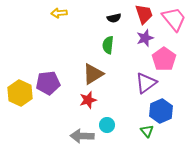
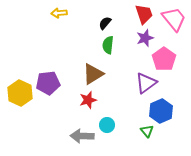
black semicircle: moved 9 px left, 5 px down; rotated 144 degrees clockwise
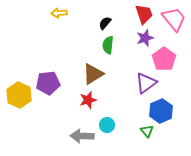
yellow hexagon: moved 1 px left, 2 px down
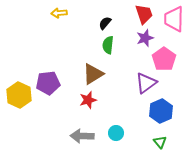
pink trapezoid: rotated 140 degrees counterclockwise
cyan circle: moved 9 px right, 8 px down
green triangle: moved 13 px right, 11 px down
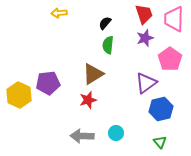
pink pentagon: moved 6 px right
blue hexagon: moved 2 px up; rotated 10 degrees clockwise
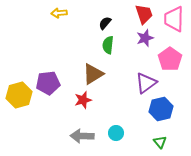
yellow hexagon: rotated 20 degrees clockwise
red star: moved 5 px left
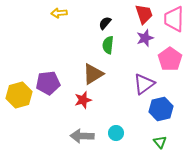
purple triangle: moved 2 px left, 1 px down
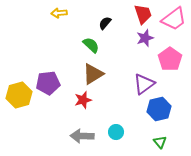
red trapezoid: moved 1 px left
pink trapezoid: rotated 128 degrees counterclockwise
green semicircle: moved 17 px left; rotated 126 degrees clockwise
blue hexagon: moved 2 px left
cyan circle: moved 1 px up
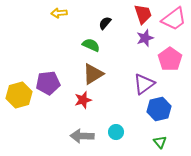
green semicircle: rotated 18 degrees counterclockwise
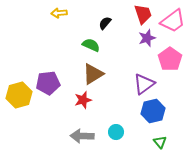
pink trapezoid: moved 1 px left, 2 px down
purple star: moved 2 px right
blue hexagon: moved 6 px left, 2 px down
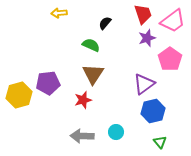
brown triangle: rotated 25 degrees counterclockwise
